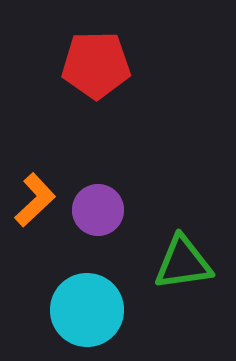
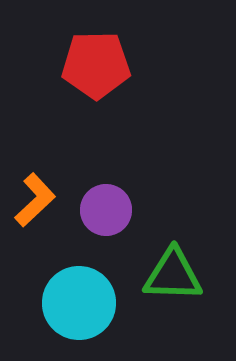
purple circle: moved 8 px right
green triangle: moved 10 px left, 12 px down; rotated 10 degrees clockwise
cyan circle: moved 8 px left, 7 px up
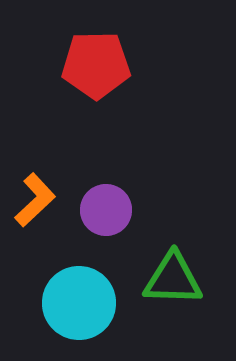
green triangle: moved 4 px down
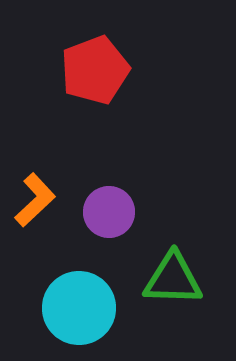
red pentagon: moved 1 px left, 5 px down; rotated 20 degrees counterclockwise
purple circle: moved 3 px right, 2 px down
cyan circle: moved 5 px down
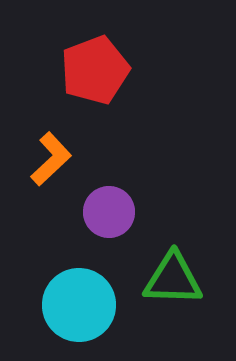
orange L-shape: moved 16 px right, 41 px up
cyan circle: moved 3 px up
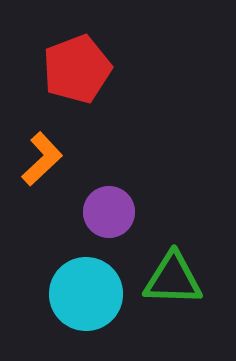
red pentagon: moved 18 px left, 1 px up
orange L-shape: moved 9 px left
cyan circle: moved 7 px right, 11 px up
